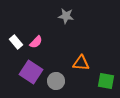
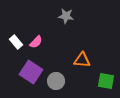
orange triangle: moved 1 px right, 3 px up
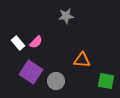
gray star: rotated 14 degrees counterclockwise
white rectangle: moved 2 px right, 1 px down
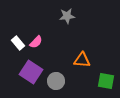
gray star: moved 1 px right
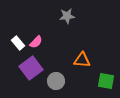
purple square: moved 4 px up; rotated 20 degrees clockwise
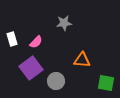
gray star: moved 3 px left, 7 px down
white rectangle: moved 6 px left, 4 px up; rotated 24 degrees clockwise
green square: moved 2 px down
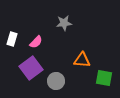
white rectangle: rotated 32 degrees clockwise
green square: moved 2 px left, 5 px up
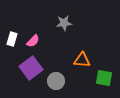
pink semicircle: moved 3 px left, 1 px up
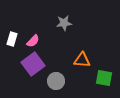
purple square: moved 2 px right, 4 px up
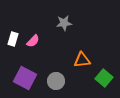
white rectangle: moved 1 px right
orange triangle: rotated 12 degrees counterclockwise
purple square: moved 8 px left, 14 px down; rotated 25 degrees counterclockwise
green square: rotated 30 degrees clockwise
